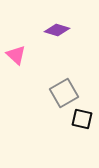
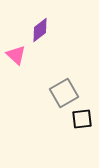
purple diamond: moved 17 px left; rotated 55 degrees counterclockwise
black square: rotated 20 degrees counterclockwise
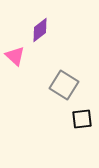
pink triangle: moved 1 px left, 1 px down
gray square: moved 8 px up; rotated 28 degrees counterclockwise
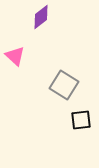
purple diamond: moved 1 px right, 13 px up
black square: moved 1 px left, 1 px down
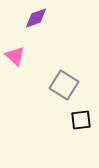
purple diamond: moved 5 px left, 1 px down; rotated 20 degrees clockwise
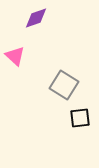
black square: moved 1 px left, 2 px up
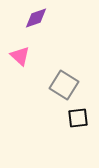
pink triangle: moved 5 px right
black square: moved 2 px left
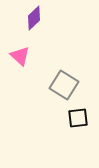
purple diamond: moved 2 px left; rotated 25 degrees counterclockwise
